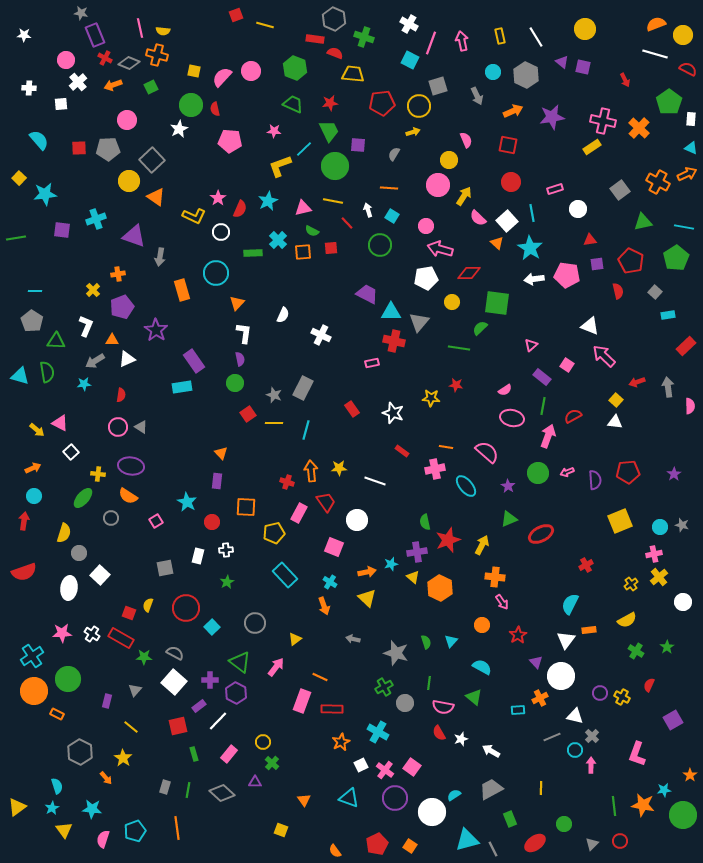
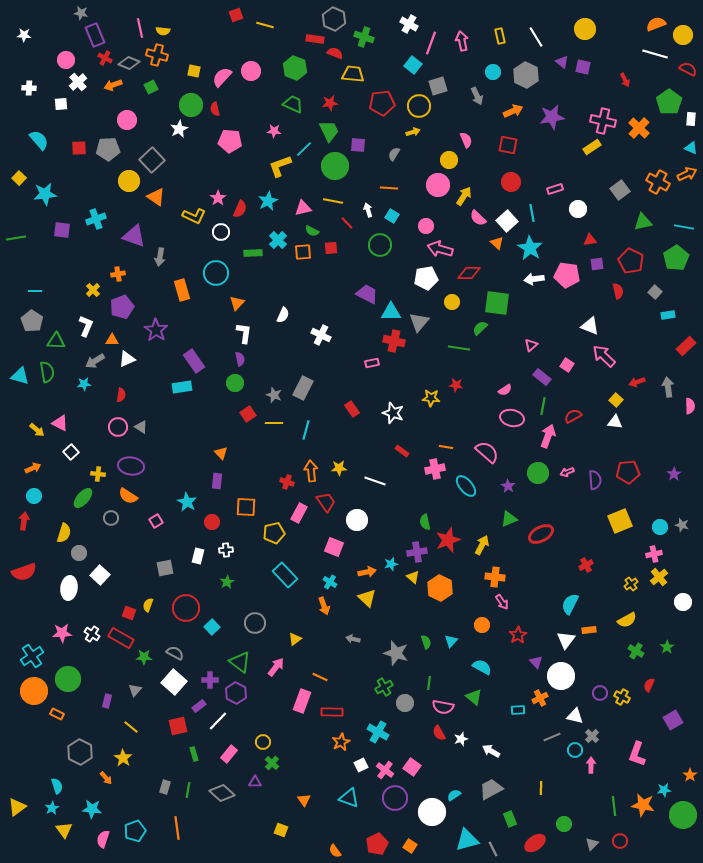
cyan square at (410, 60): moved 3 px right, 5 px down; rotated 12 degrees clockwise
red rectangle at (332, 709): moved 3 px down
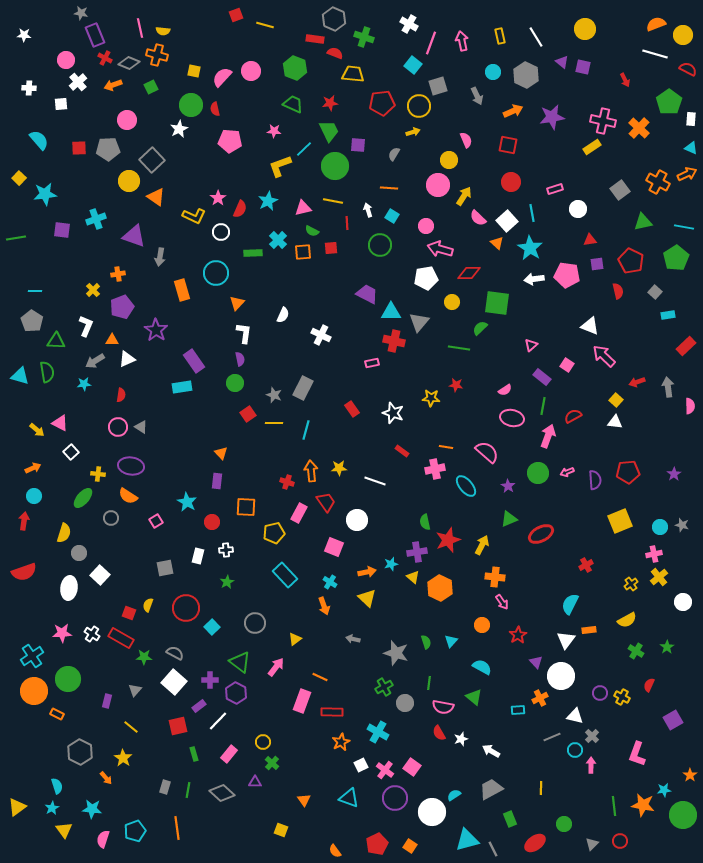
red line at (347, 223): rotated 40 degrees clockwise
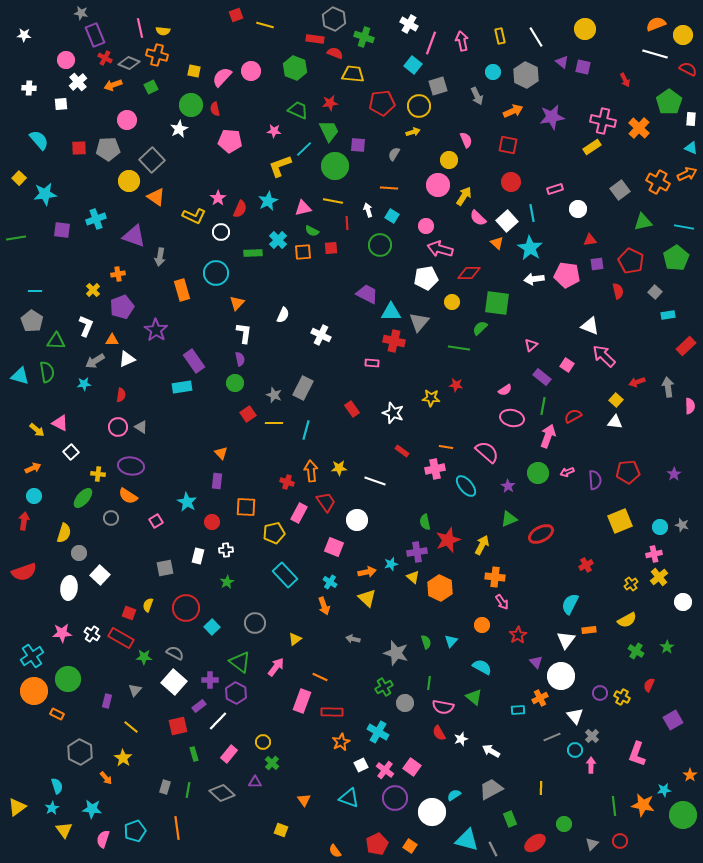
green trapezoid at (293, 104): moved 5 px right, 6 px down
pink rectangle at (372, 363): rotated 16 degrees clockwise
white triangle at (575, 716): rotated 36 degrees clockwise
cyan triangle at (467, 840): rotated 30 degrees clockwise
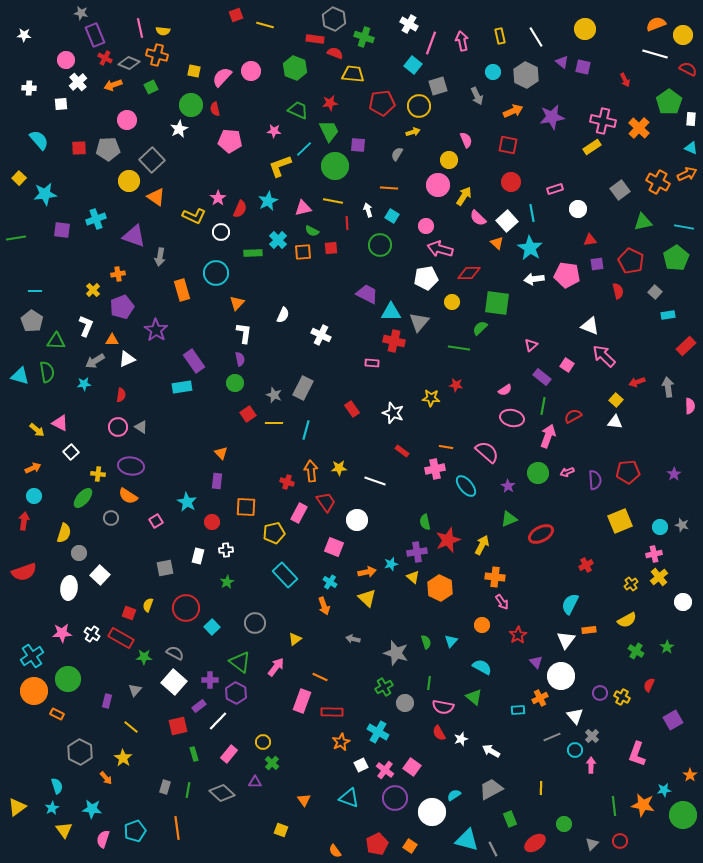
gray semicircle at (394, 154): moved 3 px right
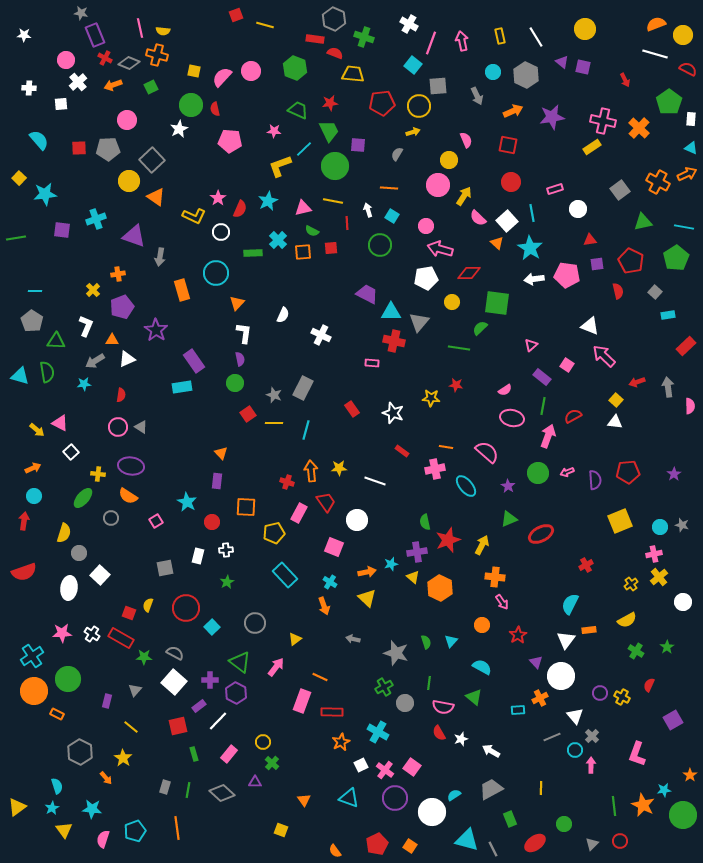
gray square at (438, 86): rotated 12 degrees clockwise
orange star at (643, 805): rotated 15 degrees clockwise
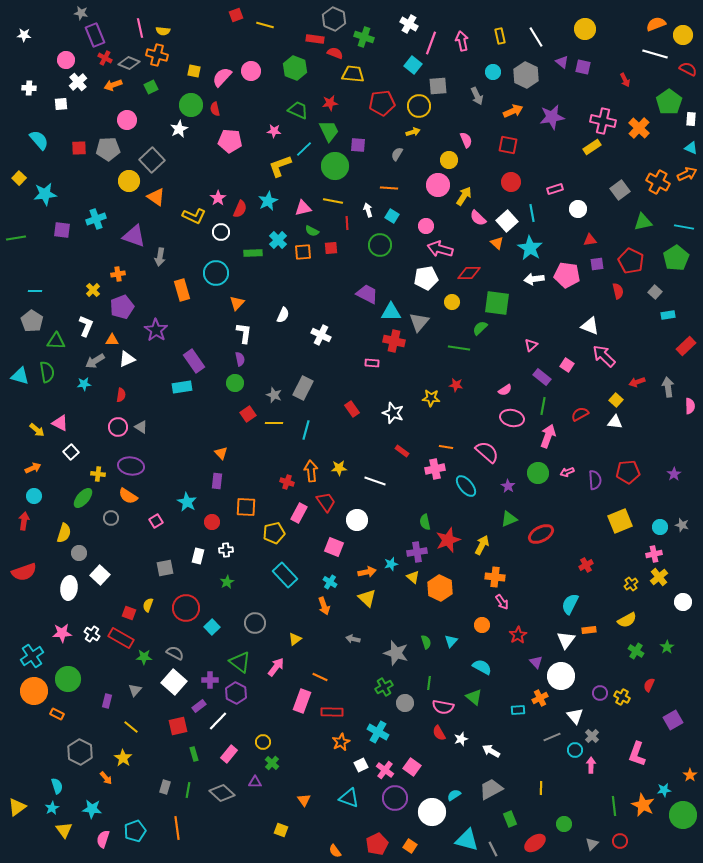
red semicircle at (573, 416): moved 7 px right, 2 px up
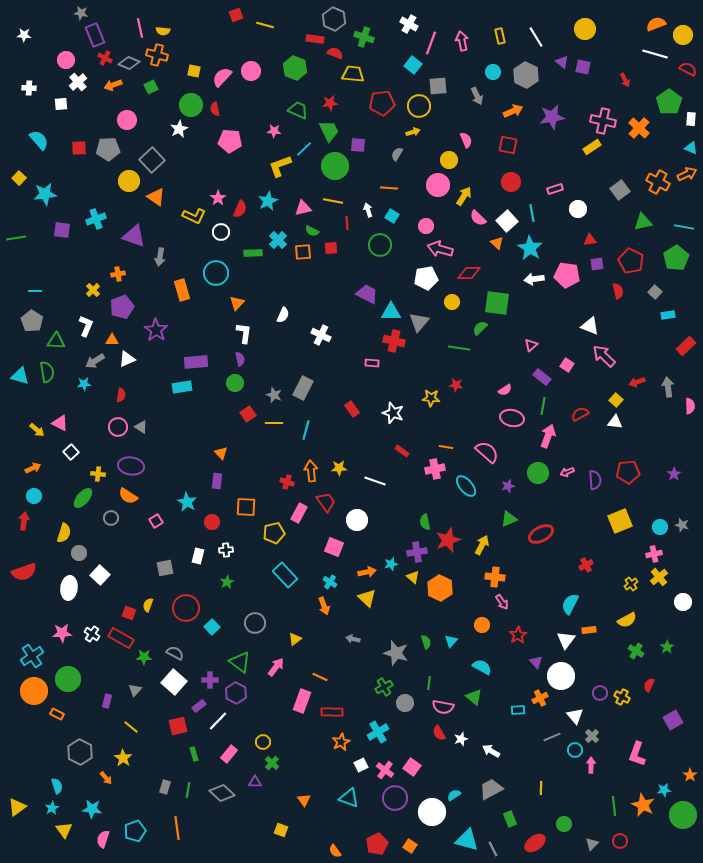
purple rectangle at (194, 361): moved 2 px right, 1 px down; rotated 60 degrees counterclockwise
purple star at (508, 486): rotated 24 degrees clockwise
cyan cross at (378, 732): rotated 30 degrees clockwise
